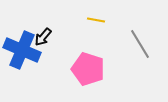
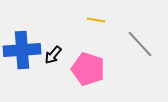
black arrow: moved 10 px right, 18 px down
gray line: rotated 12 degrees counterclockwise
blue cross: rotated 27 degrees counterclockwise
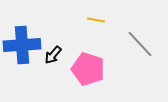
blue cross: moved 5 px up
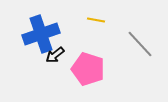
blue cross: moved 19 px right, 11 px up; rotated 15 degrees counterclockwise
black arrow: moved 2 px right; rotated 12 degrees clockwise
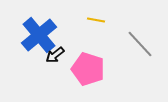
blue cross: moved 2 px left, 1 px down; rotated 21 degrees counterclockwise
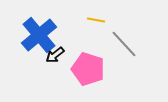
gray line: moved 16 px left
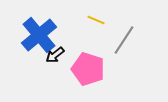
yellow line: rotated 12 degrees clockwise
gray line: moved 4 px up; rotated 76 degrees clockwise
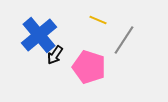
yellow line: moved 2 px right
black arrow: rotated 18 degrees counterclockwise
pink pentagon: moved 1 px right, 2 px up
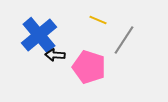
black arrow: rotated 60 degrees clockwise
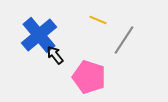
black arrow: rotated 48 degrees clockwise
pink pentagon: moved 10 px down
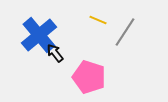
gray line: moved 1 px right, 8 px up
black arrow: moved 2 px up
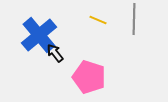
gray line: moved 9 px right, 13 px up; rotated 32 degrees counterclockwise
